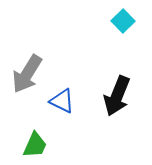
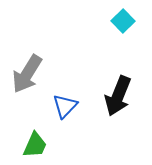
black arrow: moved 1 px right
blue triangle: moved 3 px right, 5 px down; rotated 48 degrees clockwise
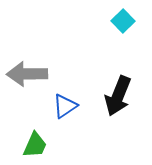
gray arrow: rotated 57 degrees clockwise
blue triangle: rotated 12 degrees clockwise
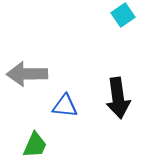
cyan square: moved 6 px up; rotated 10 degrees clockwise
black arrow: moved 2 px down; rotated 30 degrees counterclockwise
blue triangle: rotated 40 degrees clockwise
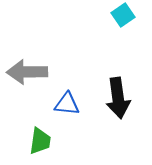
gray arrow: moved 2 px up
blue triangle: moved 2 px right, 2 px up
green trapezoid: moved 5 px right, 4 px up; rotated 16 degrees counterclockwise
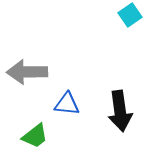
cyan square: moved 7 px right
black arrow: moved 2 px right, 13 px down
green trapezoid: moved 5 px left, 5 px up; rotated 44 degrees clockwise
